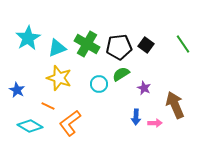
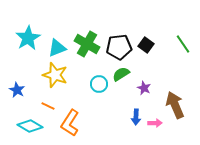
yellow star: moved 4 px left, 3 px up
orange L-shape: rotated 20 degrees counterclockwise
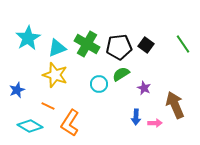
blue star: rotated 21 degrees clockwise
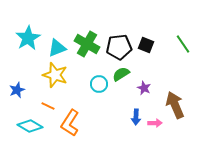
black square: rotated 14 degrees counterclockwise
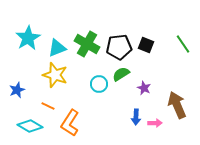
brown arrow: moved 2 px right
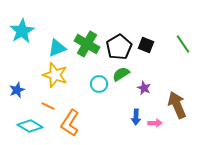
cyan star: moved 6 px left, 7 px up
black pentagon: rotated 25 degrees counterclockwise
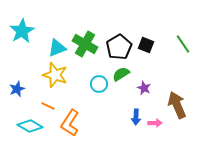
green cross: moved 2 px left
blue star: moved 1 px up
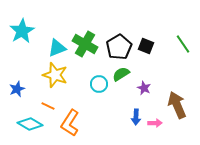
black square: moved 1 px down
cyan diamond: moved 2 px up
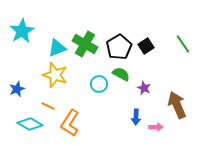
black square: rotated 35 degrees clockwise
green semicircle: rotated 60 degrees clockwise
pink arrow: moved 1 px right, 4 px down
